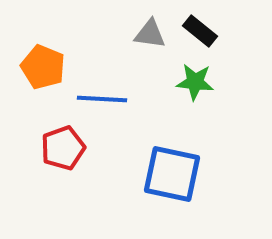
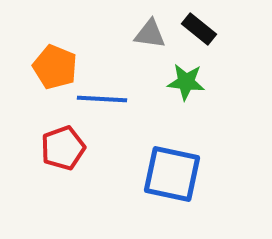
black rectangle: moved 1 px left, 2 px up
orange pentagon: moved 12 px right
green star: moved 9 px left
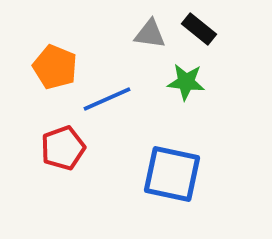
blue line: moved 5 px right; rotated 27 degrees counterclockwise
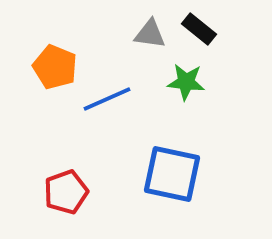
red pentagon: moved 3 px right, 44 px down
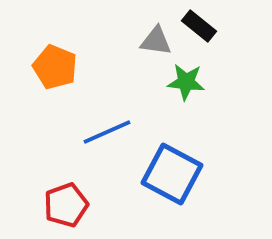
black rectangle: moved 3 px up
gray triangle: moved 6 px right, 7 px down
blue line: moved 33 px down
blue square: rotated 16 degrees clockwise
red pentagon: moved 13 px down
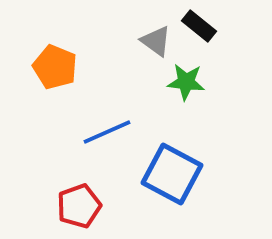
gray triangle: rotated 28 degrees clockwise
red pentagon: moved 13 px right, 1 px down
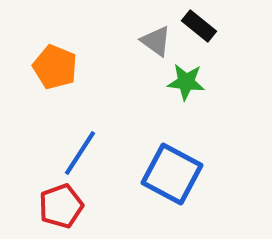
blue line: moved 27 px left, 21 px down; rotated 33 degrees counterclockwise
red pentagon: moved 18 px left
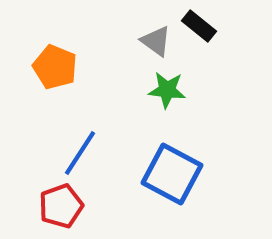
green star: moved 19 px left, 8 px down
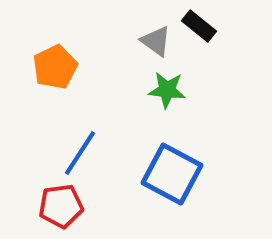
orange pentagon: rotated 24 degrees clockwise
red pentagon: rotated 12 degrees clockwise
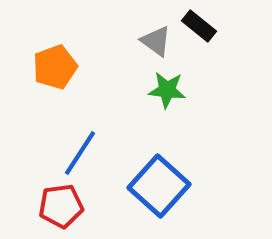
orange pentagon: rotated 6 degrees clockwise
blue square: moved 13 px left, 12 px down; rotated 14 degrees clockwise
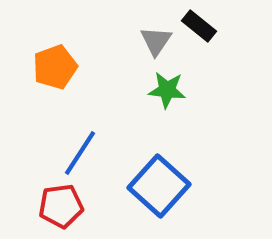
gray triangle: rotated 28 degrees clockwise
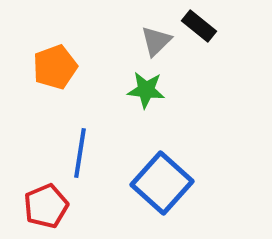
gray triangle: rotated 12 degrees clockwise
green star: moved 21 px left
blue line: rotated 24 degrees counterclockwise
blue square: moved 3 px right, 3 px up
red pentagon: moved 15 px left; rotated 15 degrees counterclockwise
